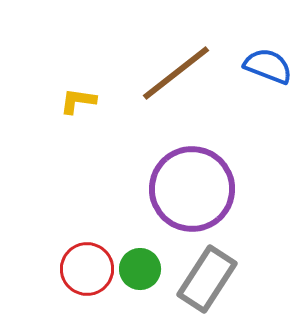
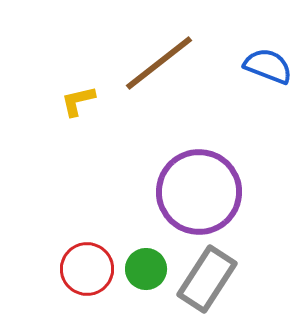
brown line: moved 17 px left, 10 px up
yellow L-shape: rotated 21 degrees counterclockwise
purple circle: moved 7 px right, 3 px down
green circle: moved 6 px right
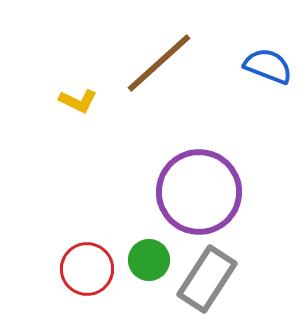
brown line: rotated 4 degrees counterclockwise
yellow L-shape: rotated 141 degrees counterclockwise
green circle: moved 3 px right, 9 px up
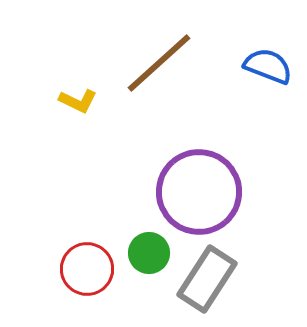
green circle: moved 7 px up
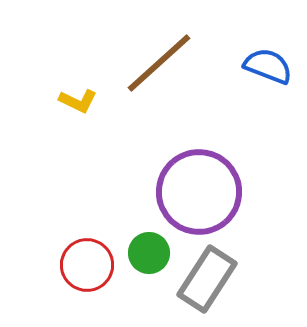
red circle: moved 4 px up
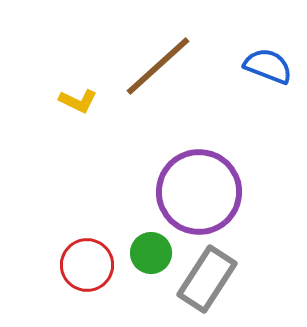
brown line: moved 1 px left, 3 px down
green circle: moved 2 px right
